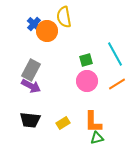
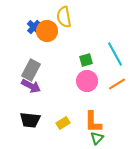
blue cross: moved 3 px down
green triangle: rotated 32 degrees counterclockwise
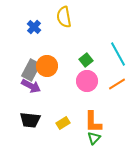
orange circle: moved 35 px down
cyan line: moved 3 px right
green square: rotated 24 degrees counterclockwise
green triangle: moved 3 px left
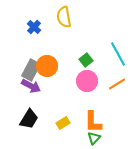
black trapezoid: moved 1 px left, 1 px up; rotated 65 degrees counterclockwise
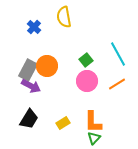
gray rectangle: moved 3 px left
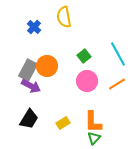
green square: moved 2 px left, 4 px up
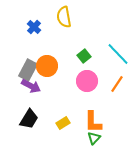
cyan line: rotated 15 degrees counterclockwise
orange line: rotated 24 degrees counterclockwise
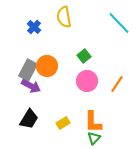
cyan line: moved 1 px right, 31 px up
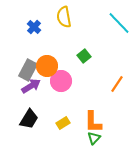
pink circle: moved 26 px left
purple arrow: rotated 60 degrees counterclockwise
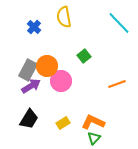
orange line: rotated 36 degrees clockwise
orange L-shape: rotated 115 degrees clockwise
